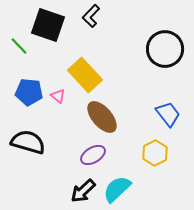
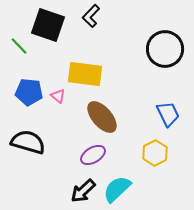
yellow rectangle: moved 1 px up; rotated 40 degrees counterclockwise
blue trapezoid: rotated 12 degrees clockwise
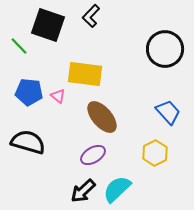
blue trapezoid: moved 2 px up; rotated 16 degrees counterclockwise
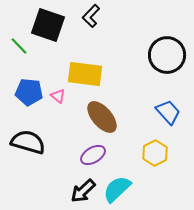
black circle: moved 2 px right, 6 px down
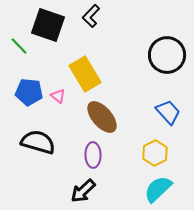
yellow rectangle: rotated 52 degrees clockwise
black semicircle: moved 10 px right
purple ellipse: rotated 60 degrees counterclockwise
cyan semicircle: moved 41 px right
